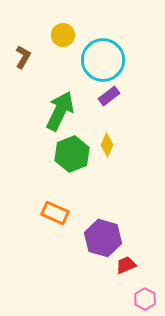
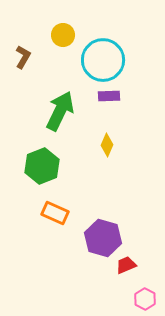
purple rectangle: rotated 35 degrees clockwise
green hexagon: moved 30 px left, 12 px down
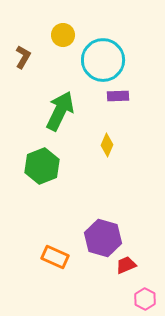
purple rectangle: moved 9 px right
orange rectangle: moved 44 px down
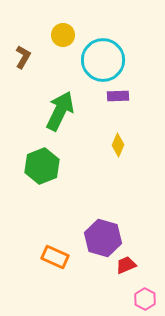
yellow diamond: moved 11 px right
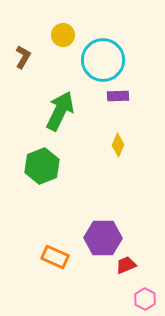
purple hexagon: rotated 15 degrees counterclockwise
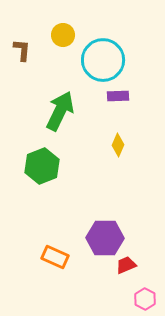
brown L-shape: moved 1 px left, 7 px up; rotated 25 degrees counterclockwise
purple hexagon: moved 2 px right
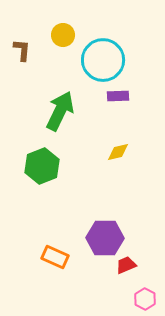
yellow diamond: moved 7 px down; rotated 55 degrees clockwise
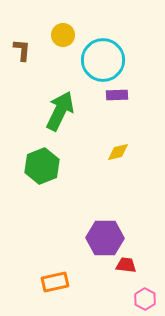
purple rectangle: moved 1 px left, 1 px up
orange rectangle: moved 25 px down; rotated 36 degrees counterclockwise
red trapezoid: rotated 30 degrees clockwise
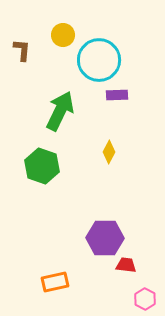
cyan circle: moved 4 px left
yellow diamond: moved 9 px left; rotated 50 degrees counterclockwise
green hexagon: rotated 20 degrees counterclockwise
